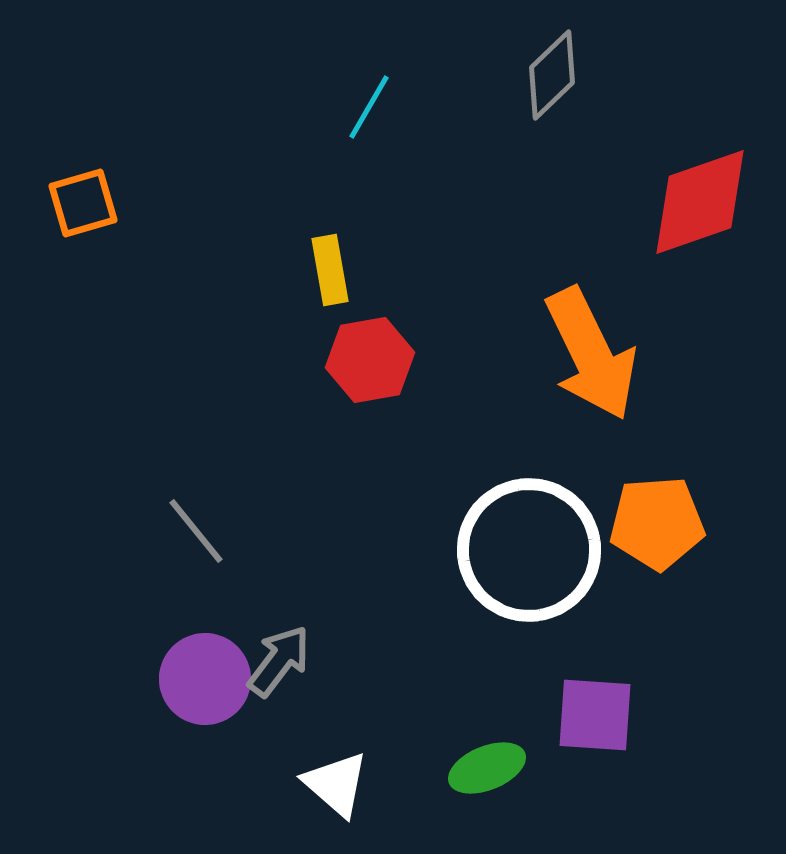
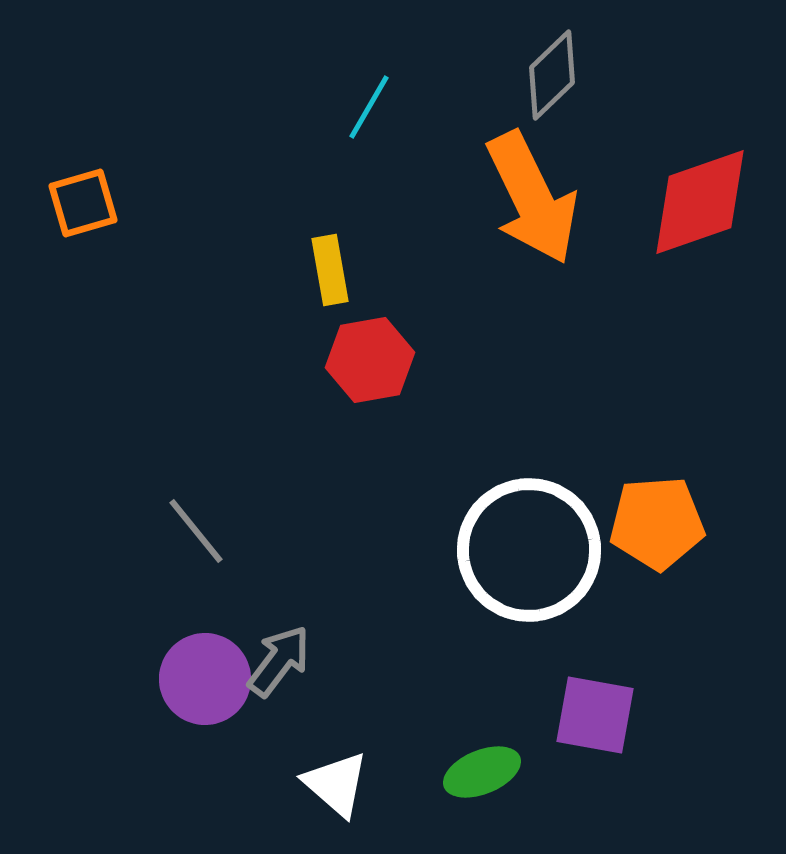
orange arrow: moved 59 px left, 156 px up
purple square: rotated 6 degrees clockwise
green ellipse: moved 5 px left, 4 px down
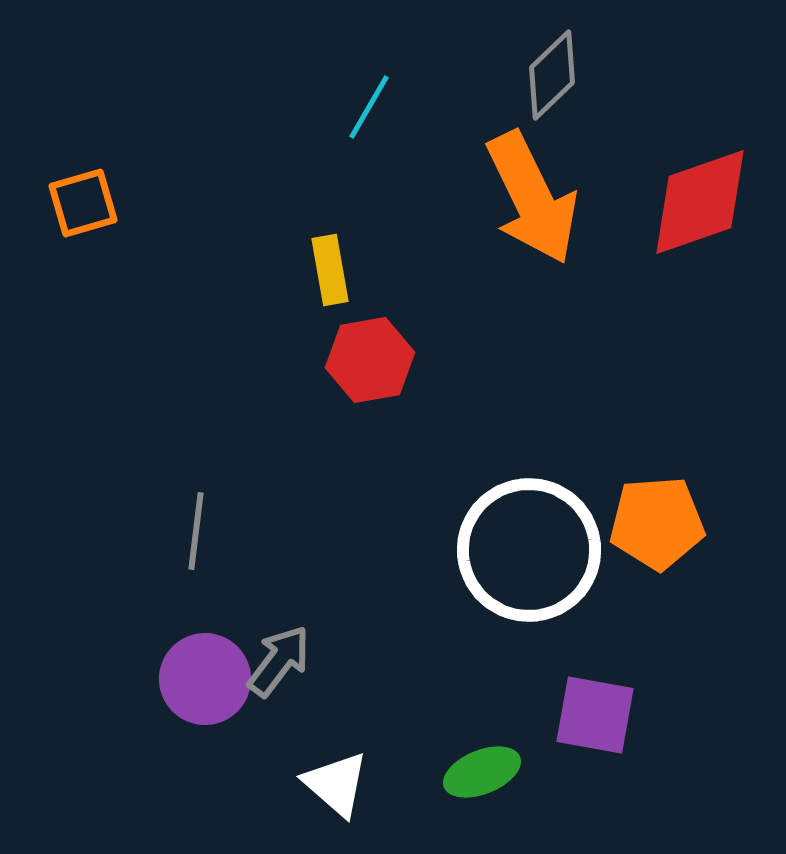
gray line: rotated 46 degrees clockwise
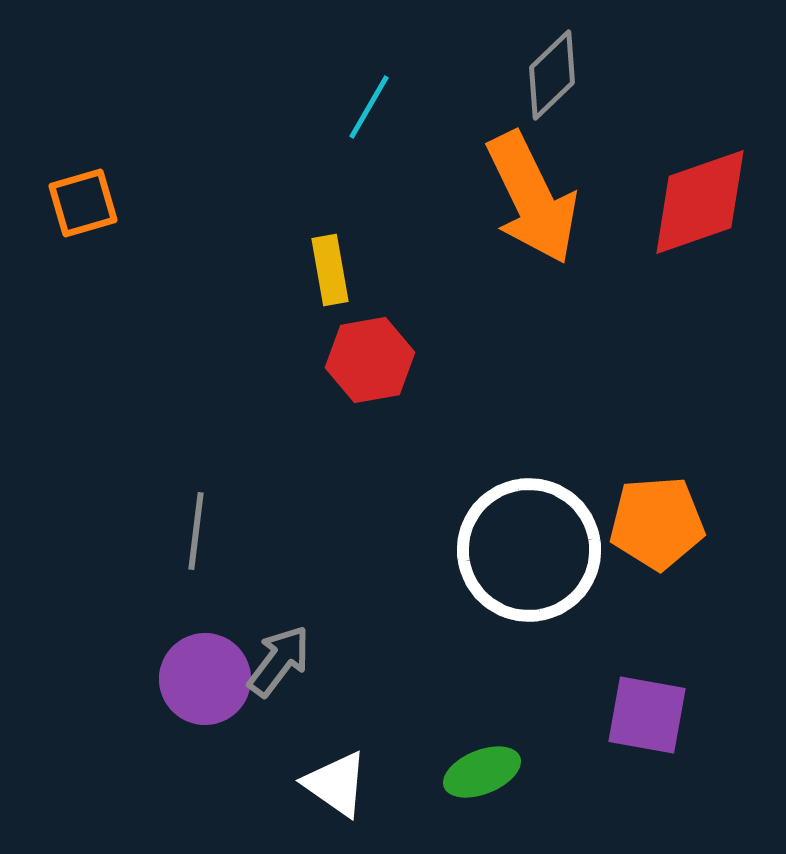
purple square: moved 52 px right
white triangle: rotated 6 degrees counterclockwise
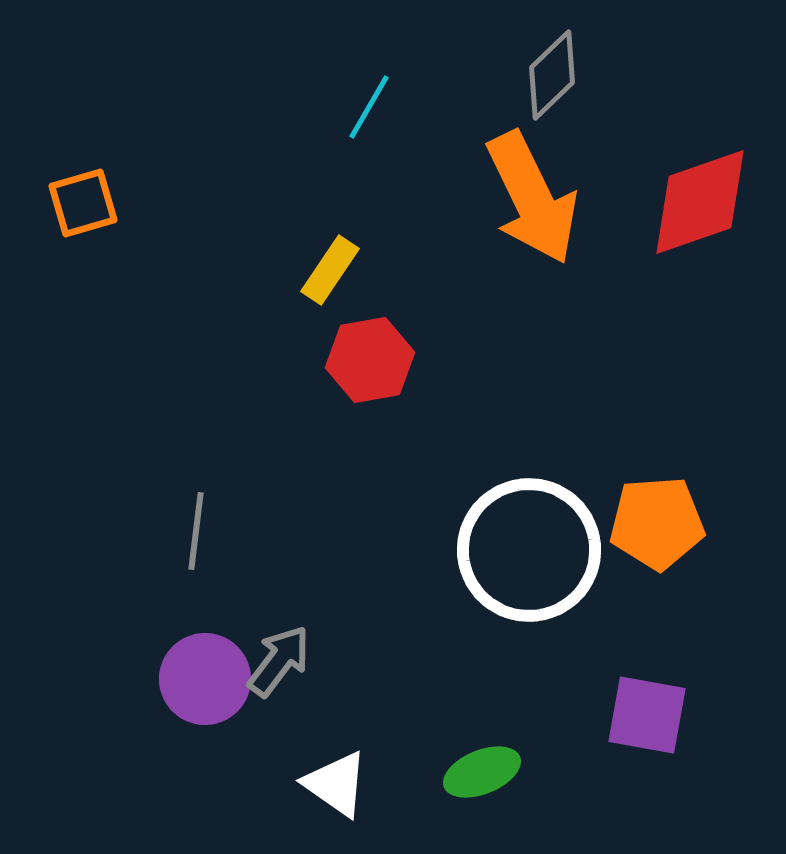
yellow rectangle: rotated 44 degrees clockwise
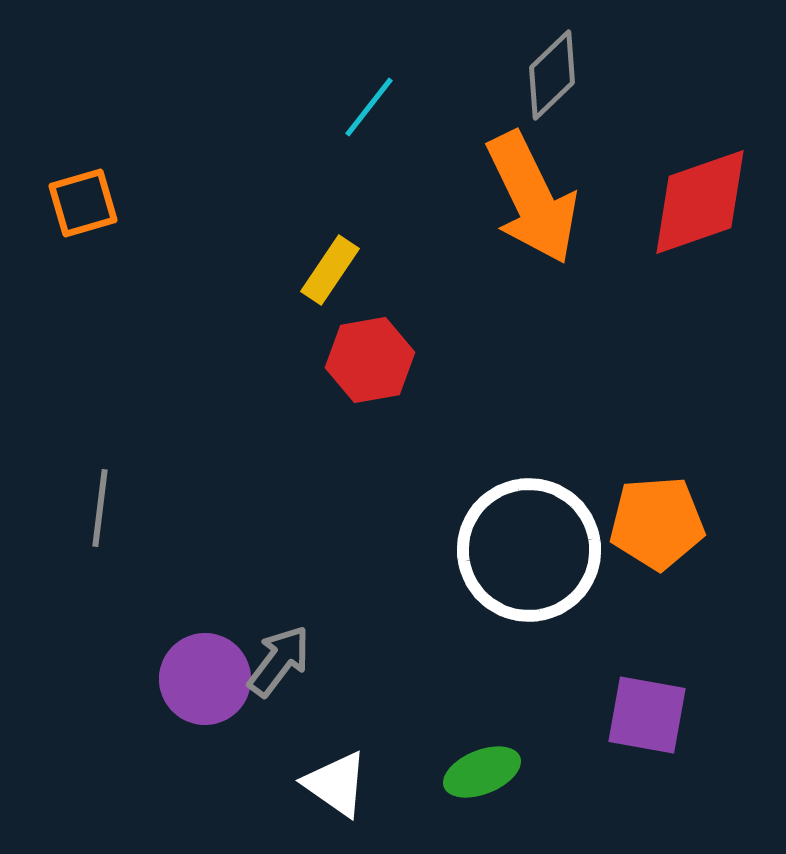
cyan line: rotated 8 degrees clockwise
gray line: moved 96 px left, 23 px up
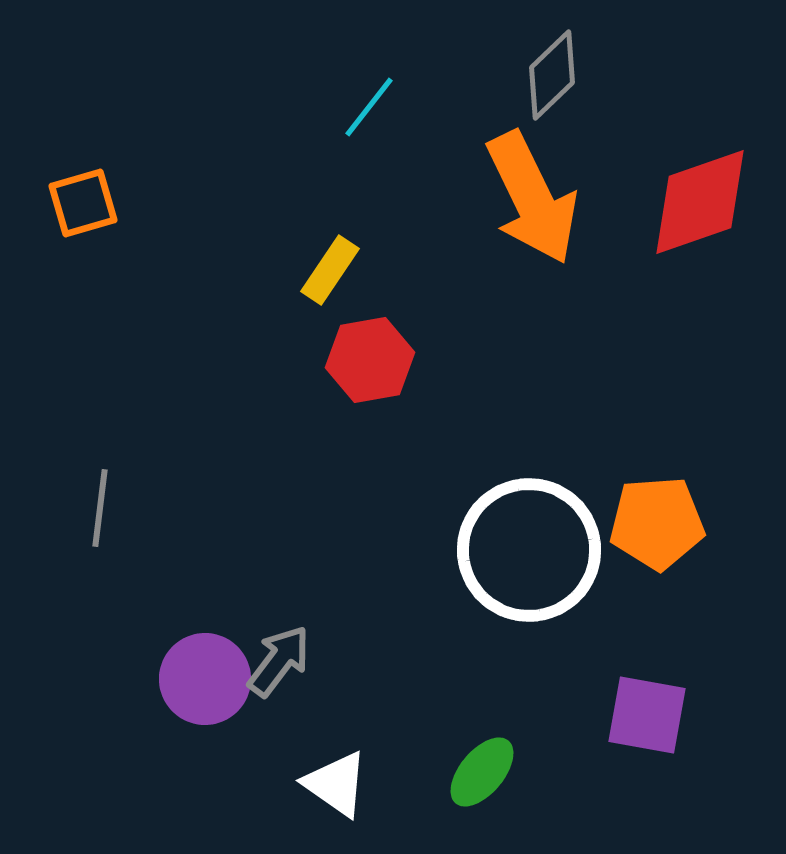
green ellipse: rotated 28 degrees counterclockwise
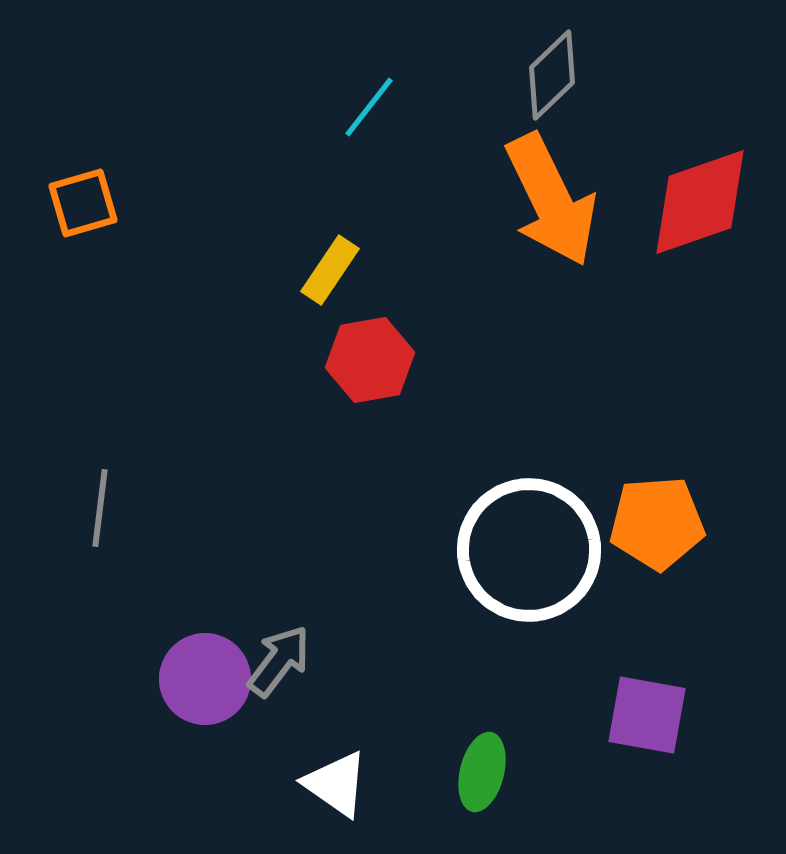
orange arrow: moved 19 px right, 2 px down
green ellipse: rotated 26 degrees counterclockwise
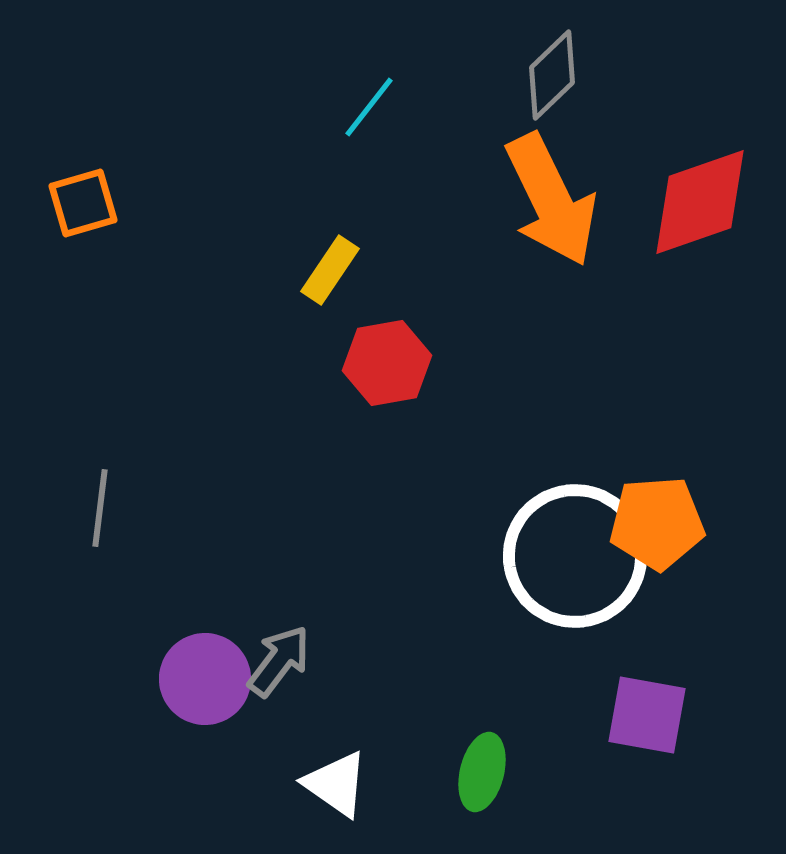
red hexagon: moved 17 px right, 3 px down
white circle: moved 46 px right, 6 px down
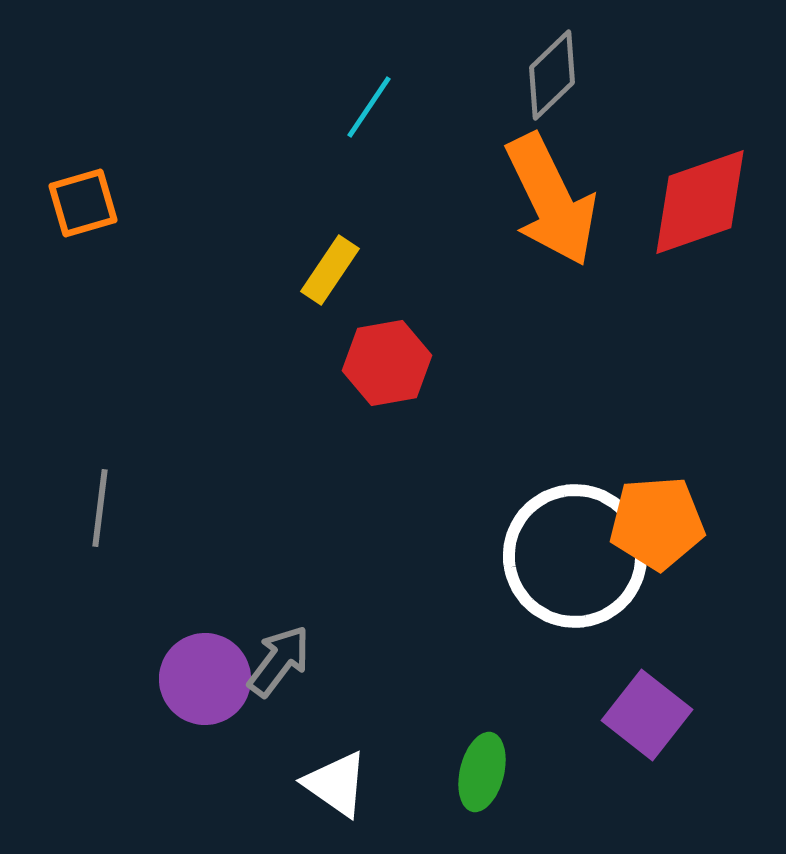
cyan line: rotated 4 degrees counterclockwise
purple square: rotated 28 degrees clockwise
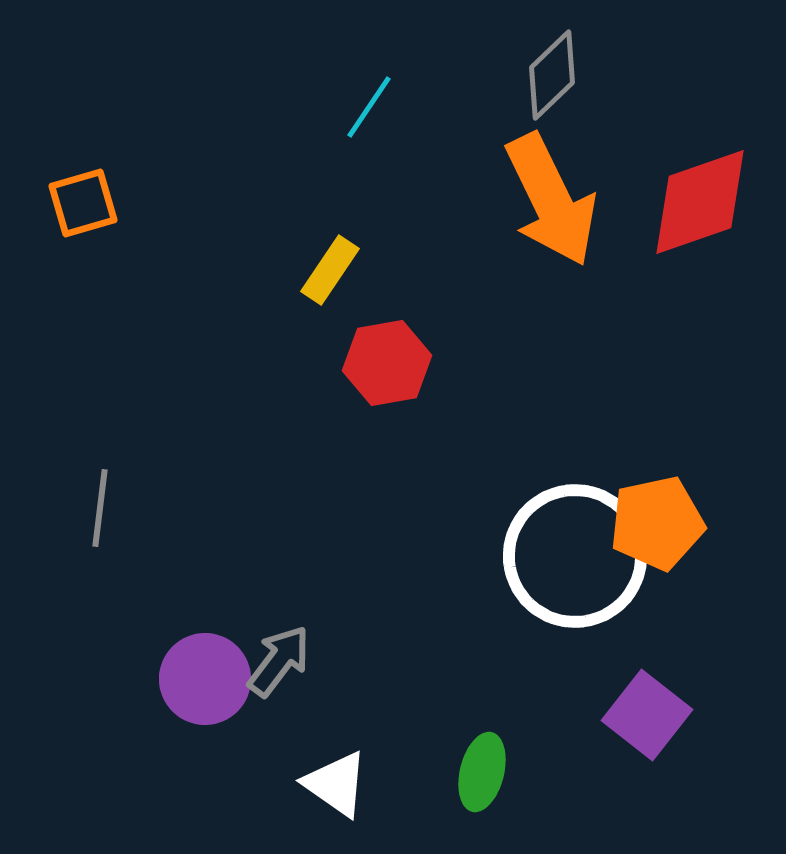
orange pentagon: rotated 8 degrees counterclockwise
